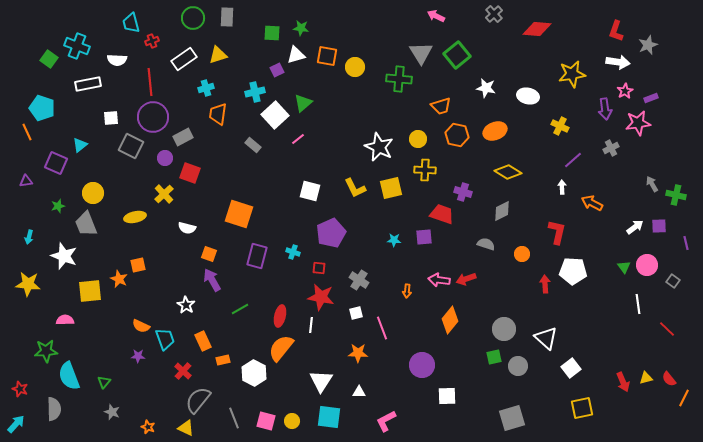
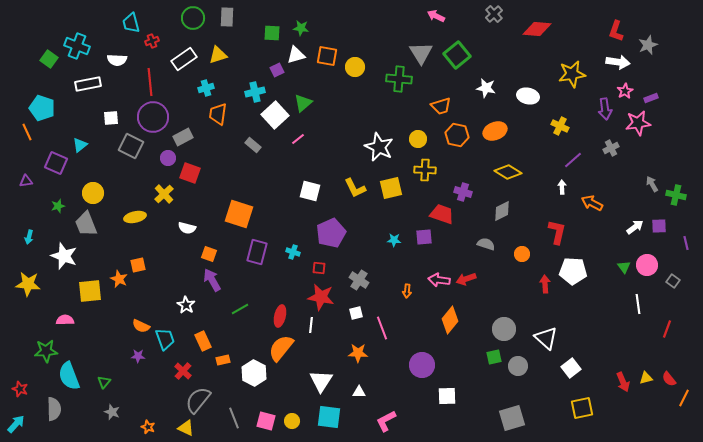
purple circle at (165, 158): moved 3 px right
purple rectangle at (257, 256): moved 4 px up
red line at (667, 329): rotated 66 degrees clockwise
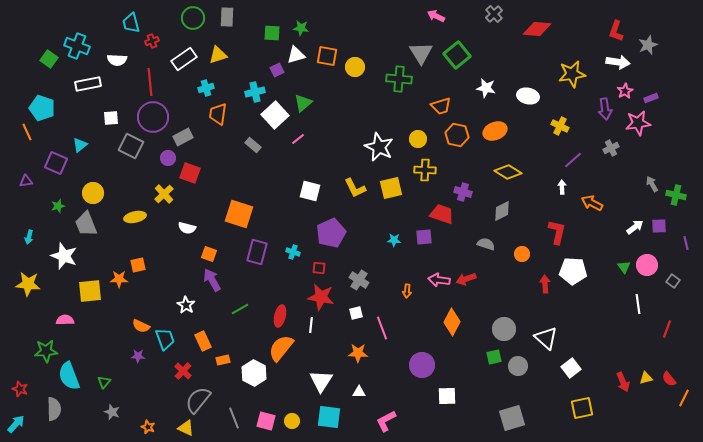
orange star at (119, 279): rotated 24 degrees counterclockwise
orange diamond at (450, 320): moved 2 px right, 2 px down; rotated 12 degrees counterclockwise
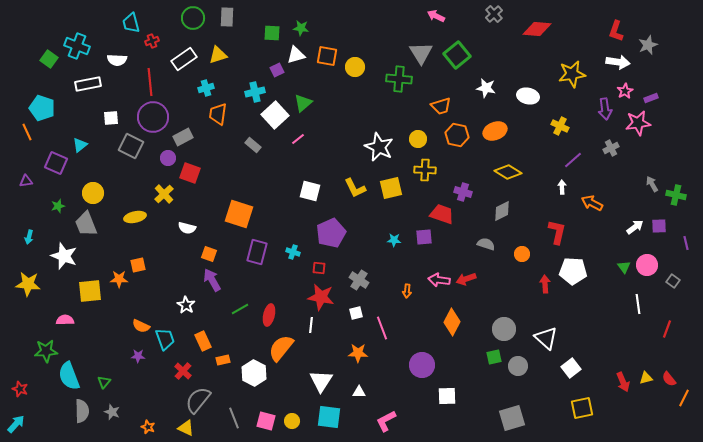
red ellipse at (280, 316): moved 11 px left, 1 px up
gray semicircle at (54, 409): moved 28 px right, 2 px down
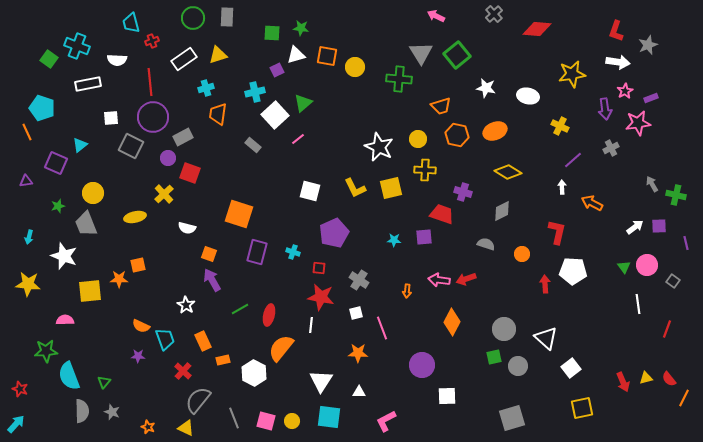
purple pentagon at (331, 233): moved 3 px right
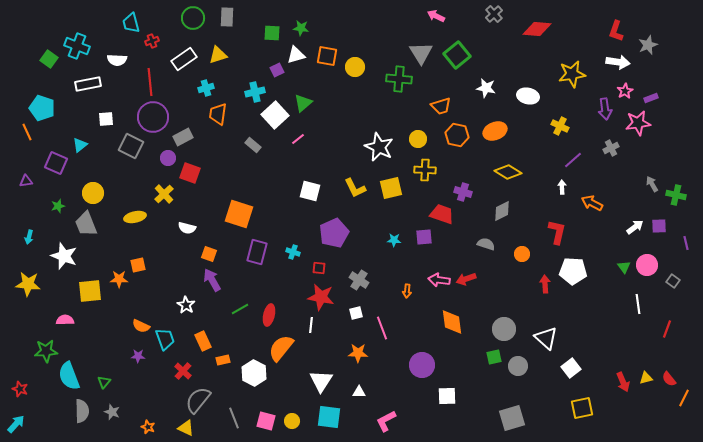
white square at (111, 118): moved 5 px left, 1 px down
orange diamond at (452, 322): rotated 36 degrees counterclockwise
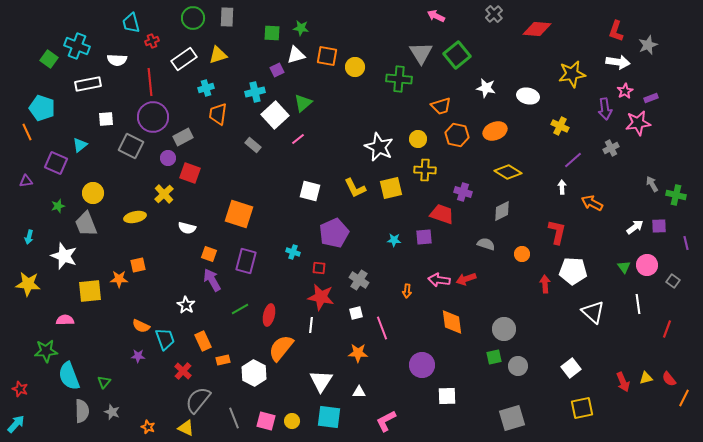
purple rectangle at (257, 252): moved 11 px left, 9 px down
white triangle at (546, 338): moved 47 px right, 26 px up
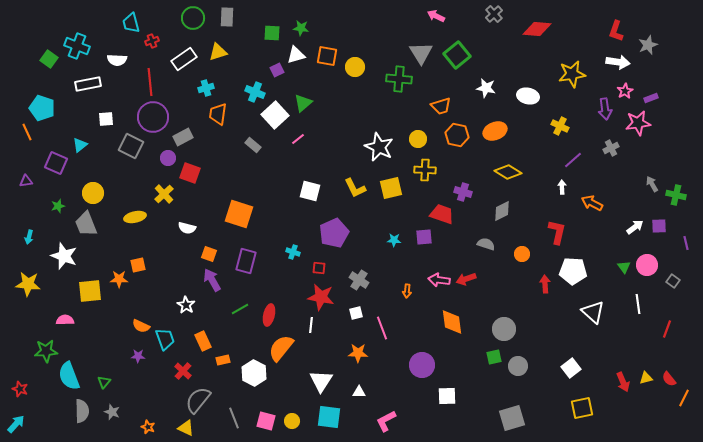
yellow triangle at (218, 55): moved 3 px up
cyan cross at (255, 92): rotated 36 degrees clockwise
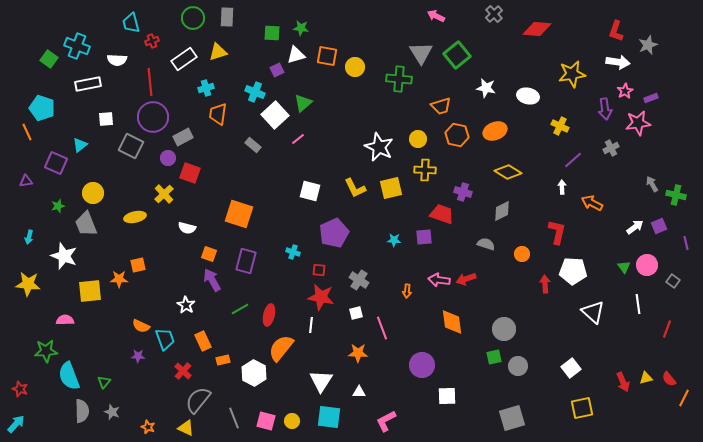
purple square at (659, 226): rotated 21 degrees counterclockwise
red square at (319, 268): moved 2 px down
